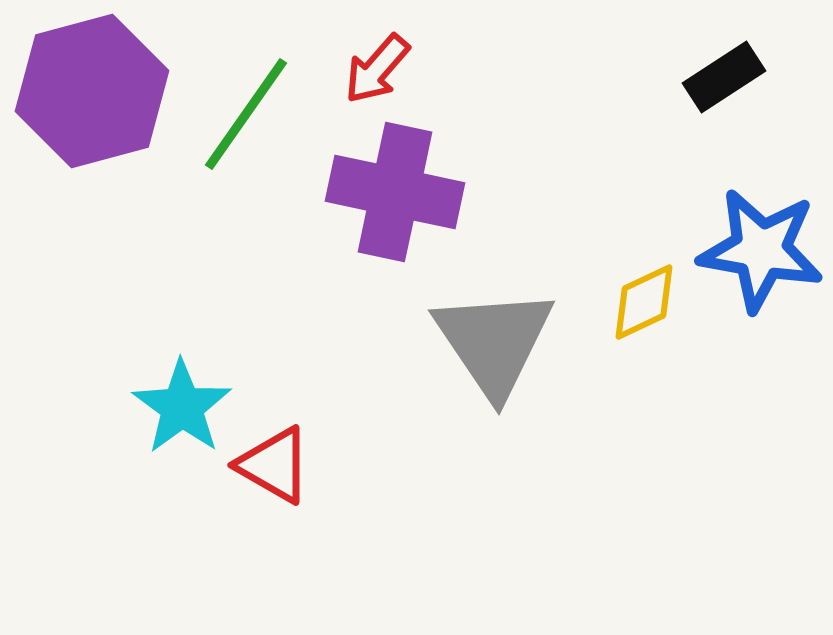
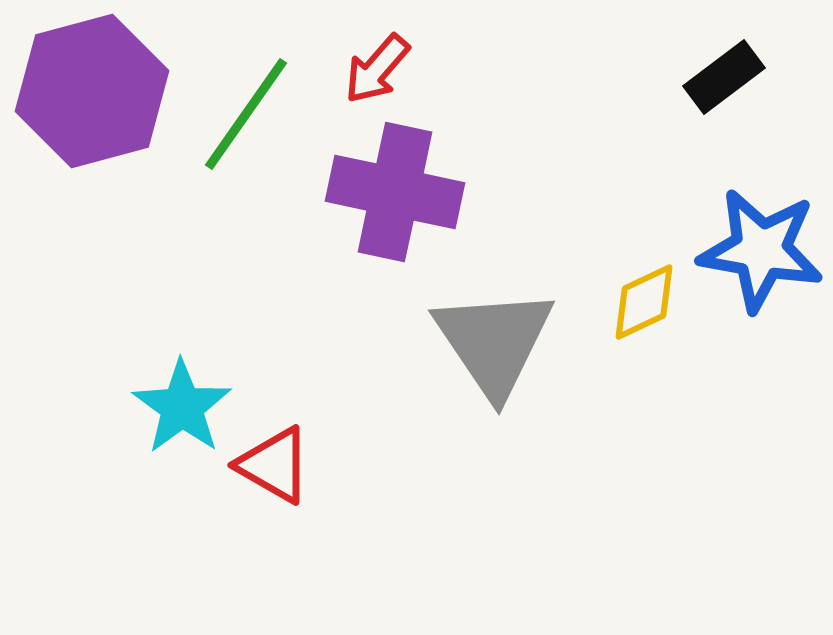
black rectangle: rotated 4 degrees counterclockwise
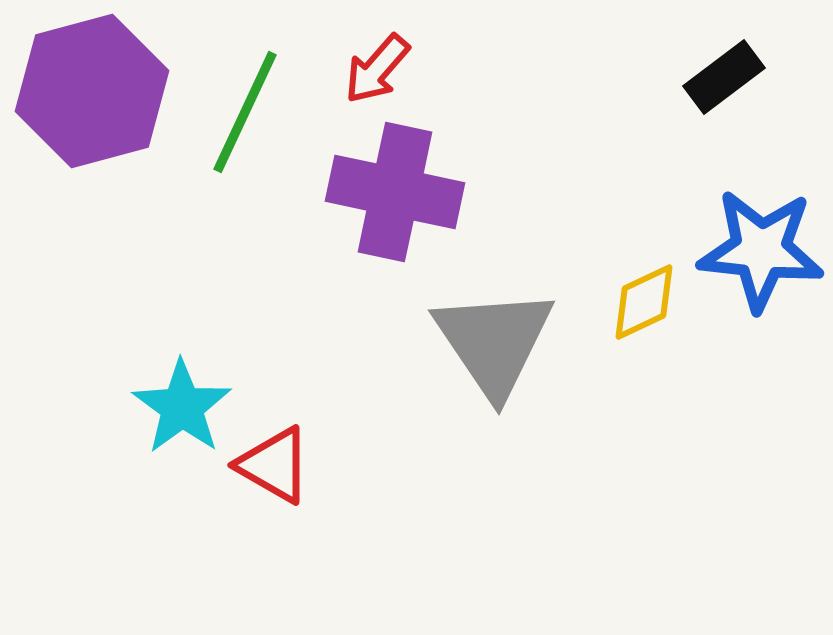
green line: moved 1 px left, 2 px up; rotated 10 degrees counterclockwise
blue star: rotated 4 degrees counterclockwise
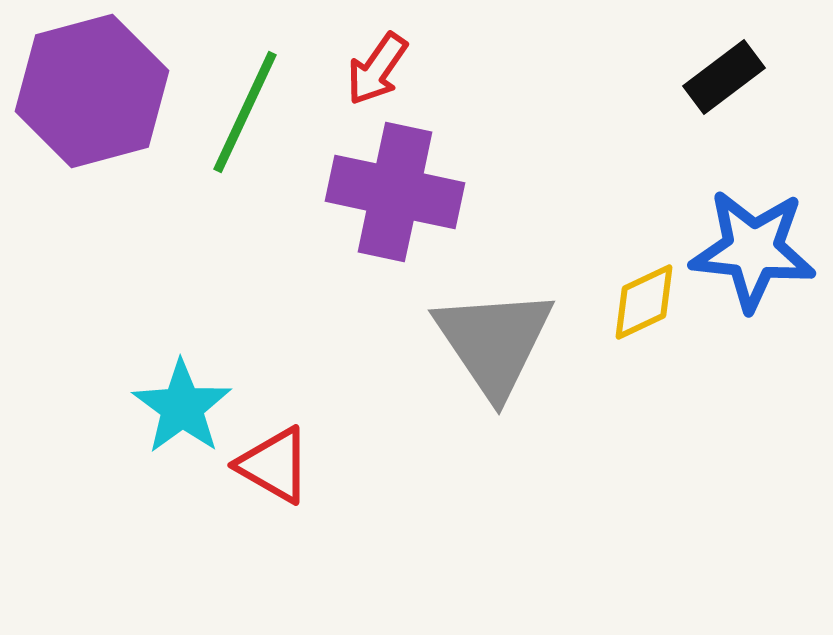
red arrow: rotated 6 degrees counterclockwise
blue star: moved 8 px left
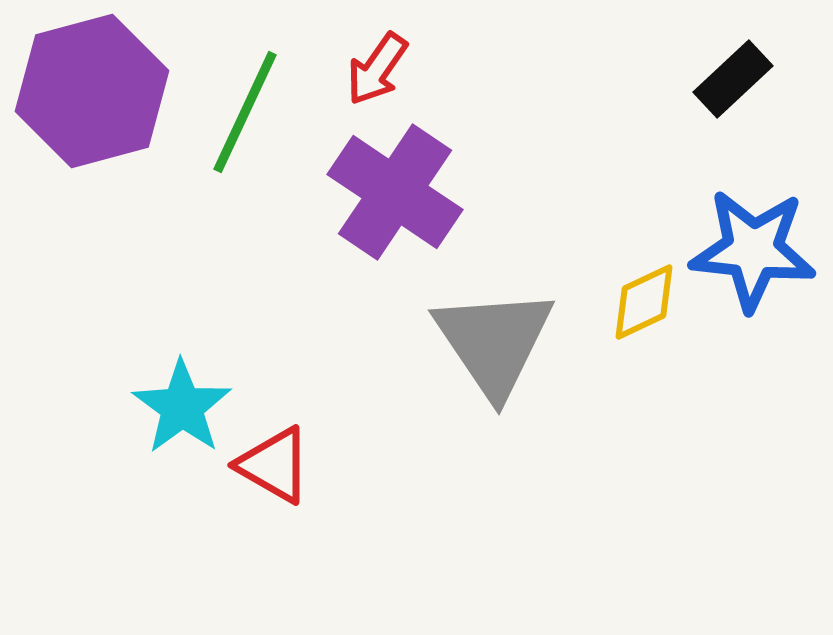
black rectangle: moved 9 px right, 2 px down; rotated 6 degrees counterclockwise
purple cross: rotated 22 degrees clockwise
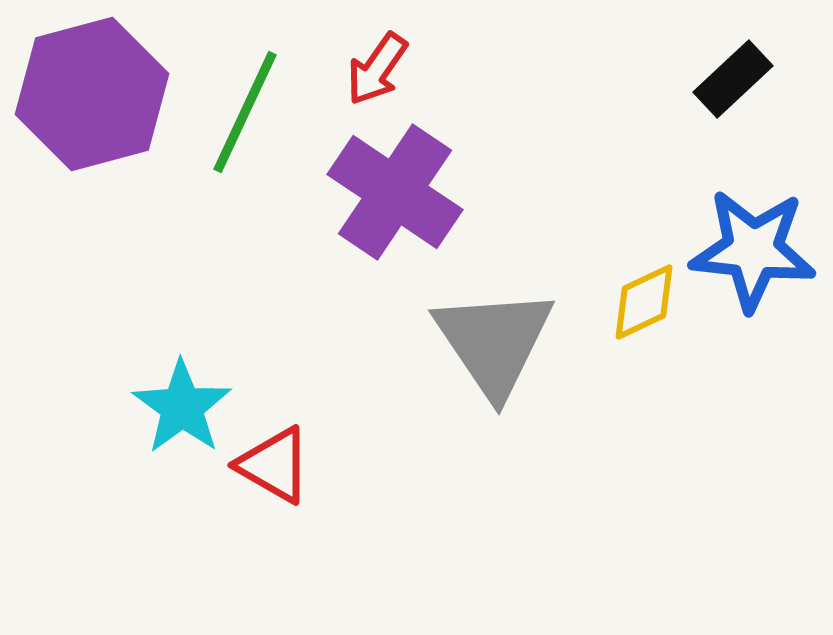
purple hexagon: moved 3 px down
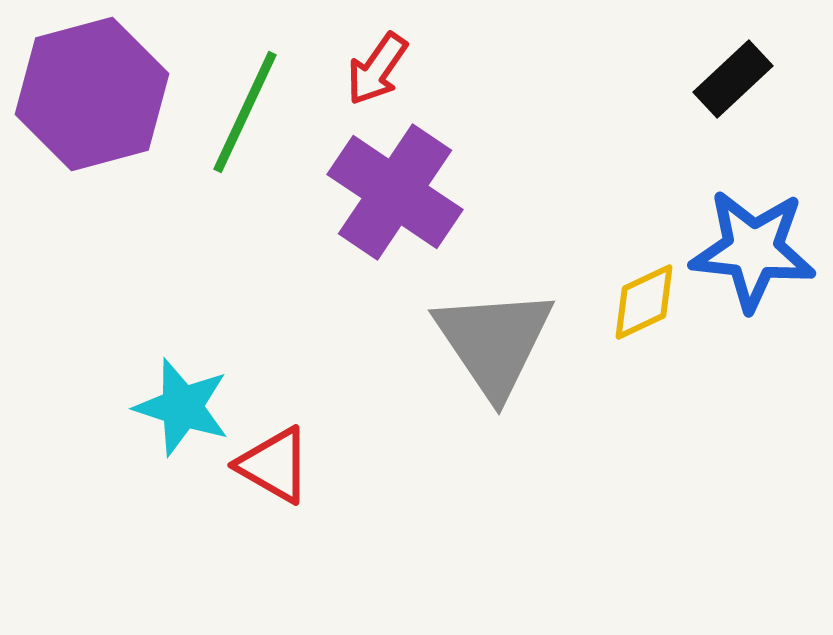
cyan star: rotated 18 degrees counterclockwise
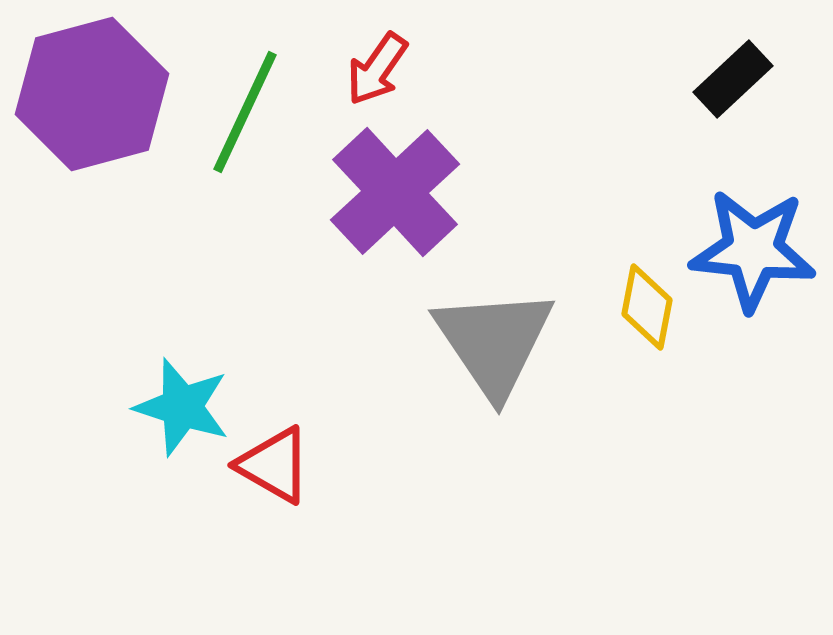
purple cross: rotated 13 degrees clockwise
yellow diamond: moved 3 px right, 5 px down; rotated 54 degrees counterclockwise
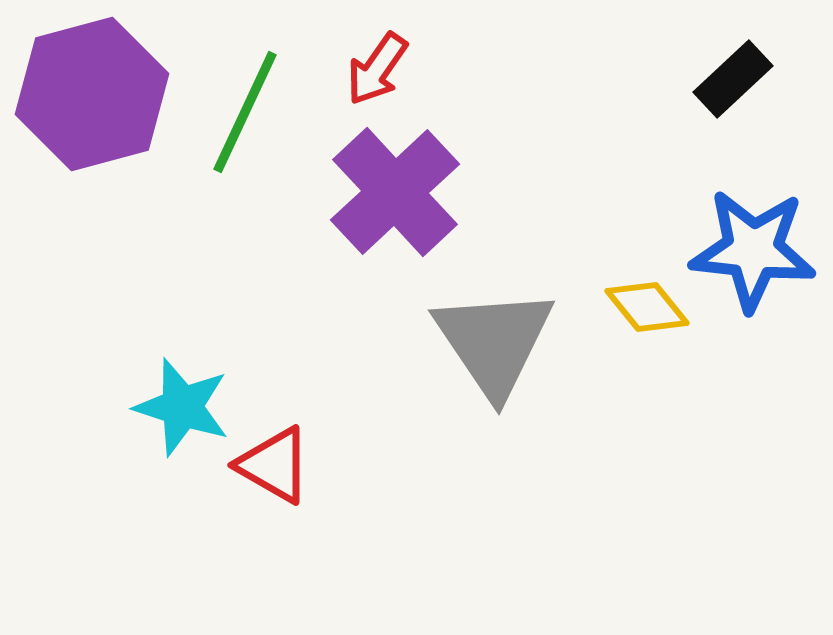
yellow diamond: rotated 50 degrees counterclockwise
